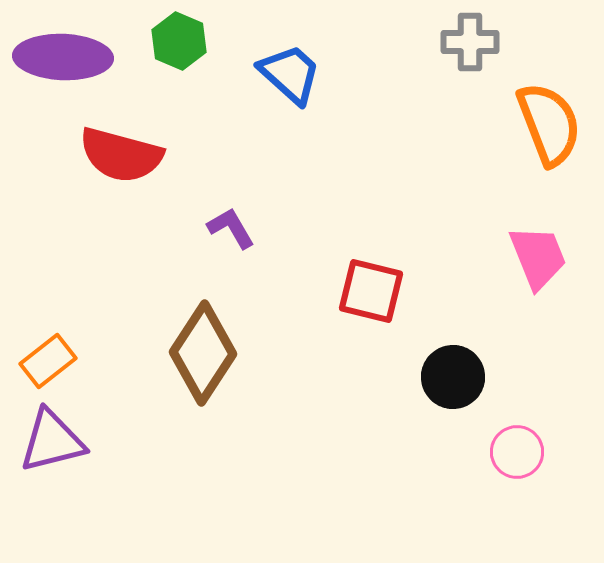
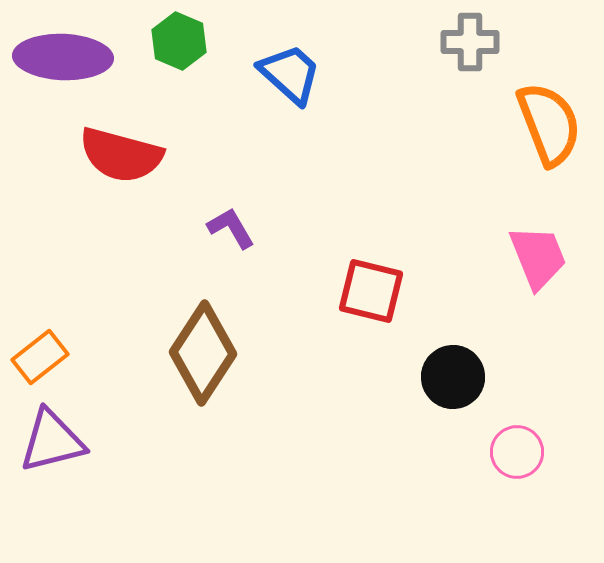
orange rectangle: moved 8 px left, 4 px up
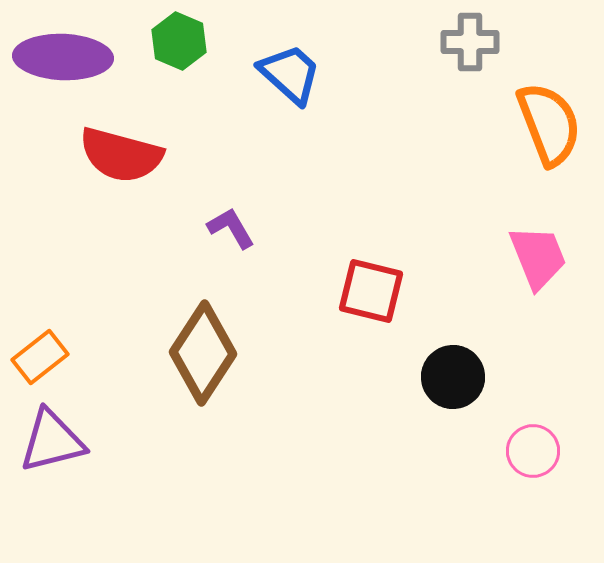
pink circle: moved 16 px right, 1 px up
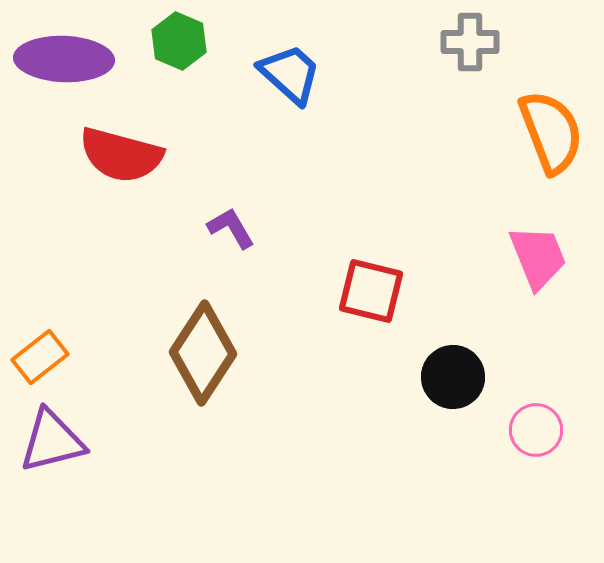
purple ellipse: moved 1 px right, 2 px down
orange semicircle: moved 2 px right, 8 px down
pink circle: moved 3 px right, 21 px up
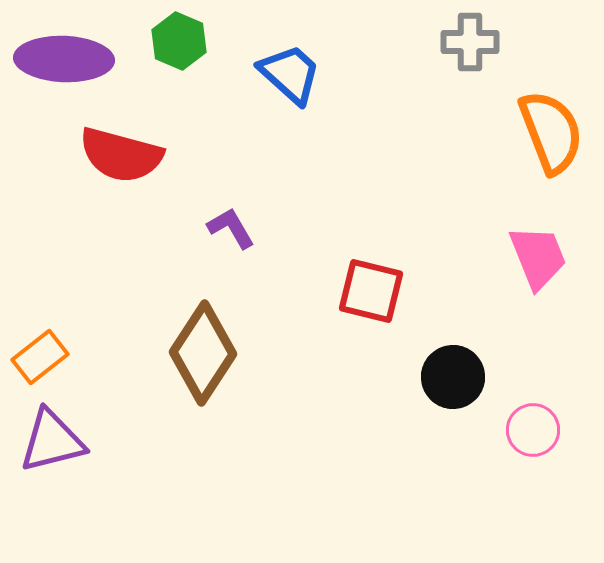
pink circle: moved 3 px left
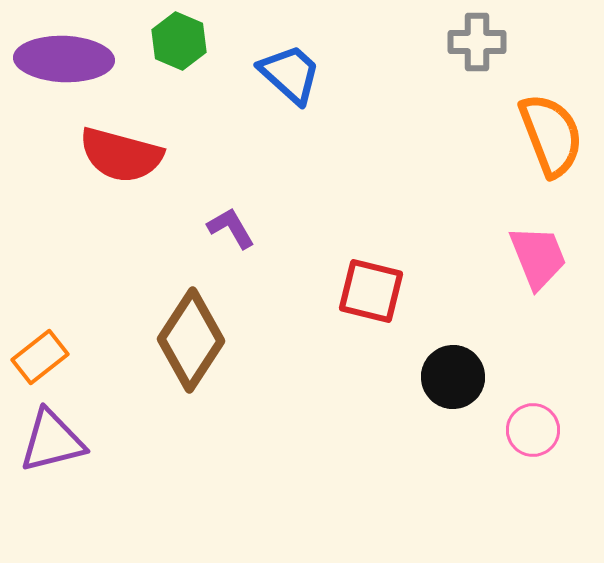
gray cross: moved 7 px right
orange semicircle: moved 3 px down
brown diamond: moved 12 px left, 13 px up
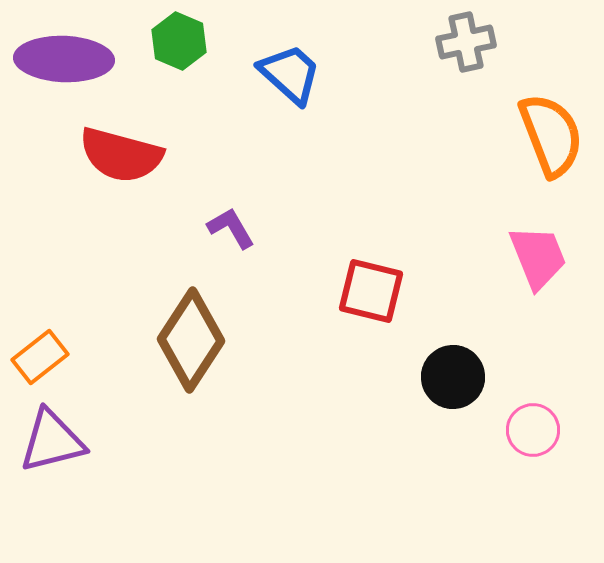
gray cross: moved 11 px left; rotated 12 degrees counterclockwise
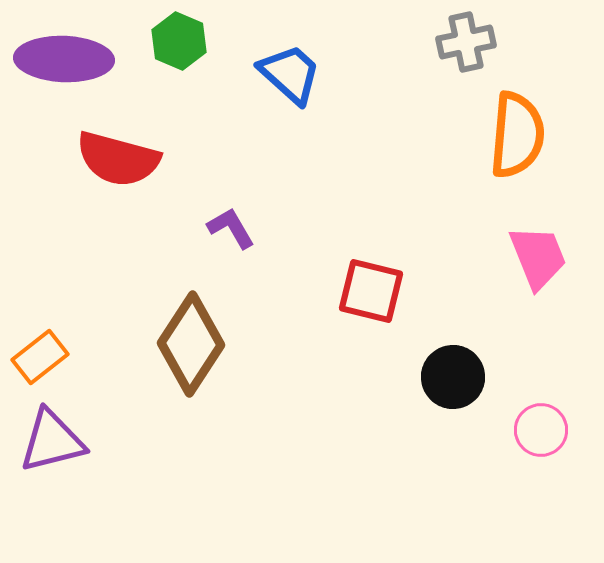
orange semicircle: moved 34 px left; rotated 26 degrees clockwise
red semicircle: moved 3 px left, 4 px down
brown diamond: moved 4 px down
pink circle: moved 8 px right
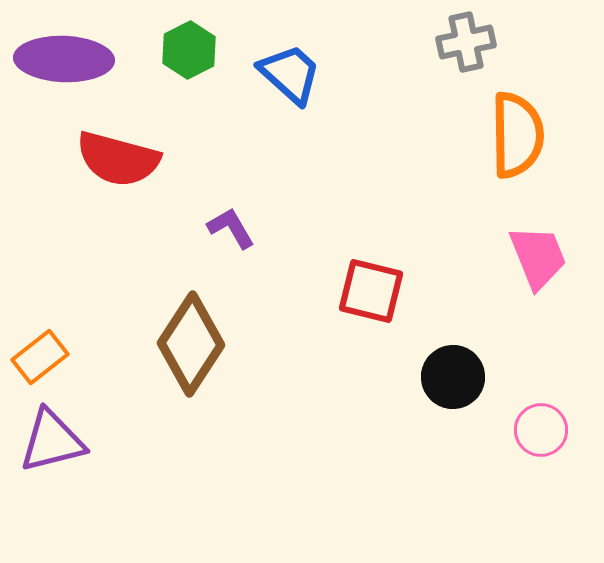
green hexagon: moved 10 px right, 9 px down; rotated 10 degrees clockwise
orange semicircle: rotated 6 degrees counterclockwise
